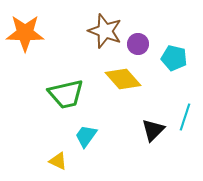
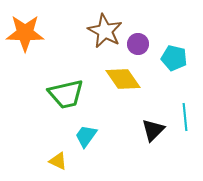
brown star: rotated 8 degrees clockwise
yellow diamond: rotated 6 degrees clockwise
cyan line: rotated 24 degrees counterclockwise
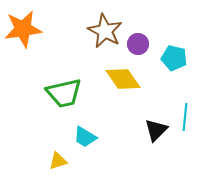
orange star: moved 2 px left, 4 px up; rotated 9 degrees counterclockwise
green trapezoid: moved 2 px left, 1 px up
cyan line: rotated 12 degrees clockwise
black triangle: moved 3 px right
cyan trapezoid: moved 1 px left, 1 px down; rotated 95 degrees counterclockwise
yellow triangle: rotated 42 degrees counterclockwise
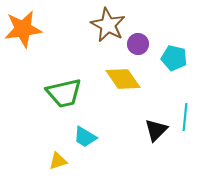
brown star: moved 3 px right, 6 px up
